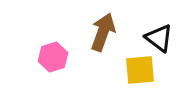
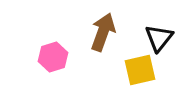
black triangle: rotated 32 degrees clockwise
yellow square: rotated 8 degrees counterclockwise
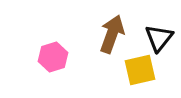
brown arrow: moved 9 px right, 2 px down
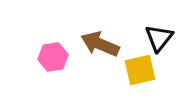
brown arrow: moved 12 px left, 10 px down; rotated 87 degrees counterclockwise
pink hexagon: rotated 8 degrees clockwise
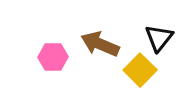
pink hexagon: rotated 8 degrees clockwise
yellow square: rotated 32 degrees counterclockwise
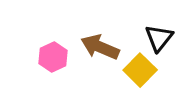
brown arrow: moved 3 px down
pink hexagon: rotated 24 degrees counterclockwise
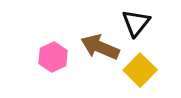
black triangle: moved 23 px left, 15 px up
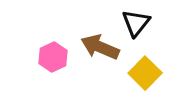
yellow square: moved 5 px right, 3 px down
